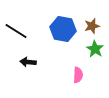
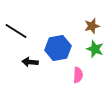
blue hexagon: moved 5 px left, 19 px down; rotated 20 degrees counterclockwise
green star: rotated 12 degrees counterclockwise
black arrow: moved 2 px right
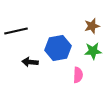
black line: rotated 45 degrees counterclockwise
green star: moved 2 px left, 2 px down; rotated 24 degrees counterclockwise
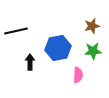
black arrow: rotated 84 degrees clockwise
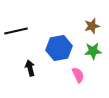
blue hexagon: moved 1 px right
black arrow: moved 6 px down; rotated 14 degrees counterclockwise
pink semicircle: rotated 28 degrees counterclockwise
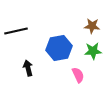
brown star: rotated 21 degrees clockwise
black arrow: moved 2 px left
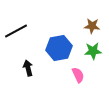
black line: rotated 15 degrees counterclockwise
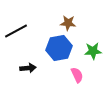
brown star: moved 24 px left, 3 px up
black arrow: rotated 98 degrees clockwise
pink semicircle: moved 1 px left
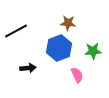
blue hexagon: rotated 10 degrees counterclockwise
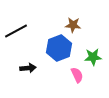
brown star: moved 5 px right, 2 px down
green star: moved 6 px down
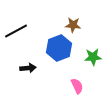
pink semicircle: moved 11 px down
